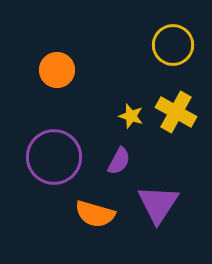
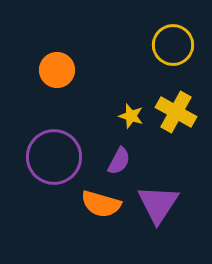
orange semicircle: moved 6 px right, 10 px up
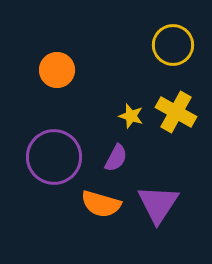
purple semicircle: moved 3 px left, 3 px up
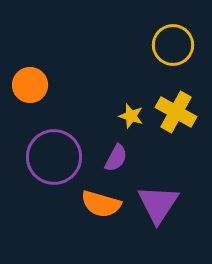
orange circle: moved 27 px left, 15 px down
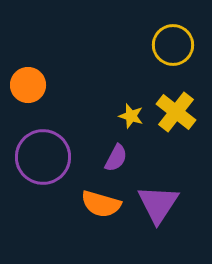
orange circle: moved 2 px left
yellow cross: rotated 9 degrees clockwise
purple circle: moved 11 px left
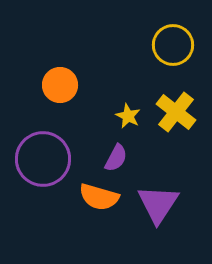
orange circle: moved 32 px right
yellow star: moved 3 px left; rotated 10 degrees clockwise
purple circle: moved 2 px down
orange semicircle: moved 2 px left, 7 px up
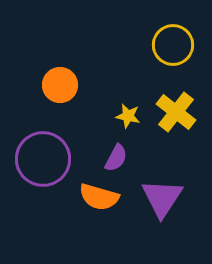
yellow star: rotated 15 degrees counterclockwise
purple triangle: moved 4 px right, 6 px up
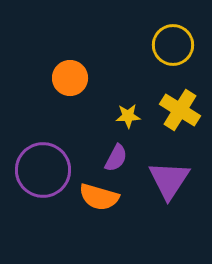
orange circle: moved 10 px right, 7 px up
yellow cross: moved 4 px right, 2 px up; rotated 6 degrees counterclockwise
yellow star: rotated 15 degrees counterclockwise
purple circle: moved 11 px down
purple triangle: moved 7 px right, 18 px up
